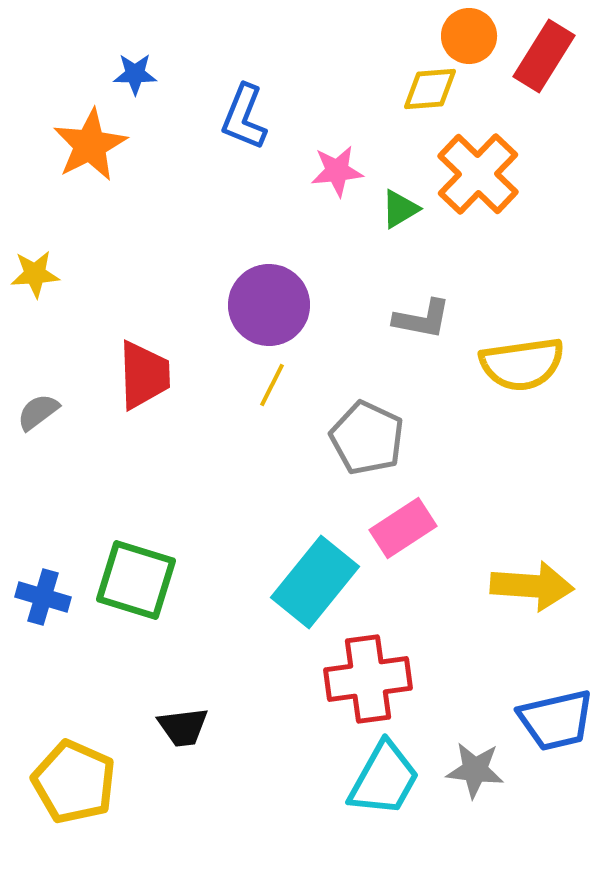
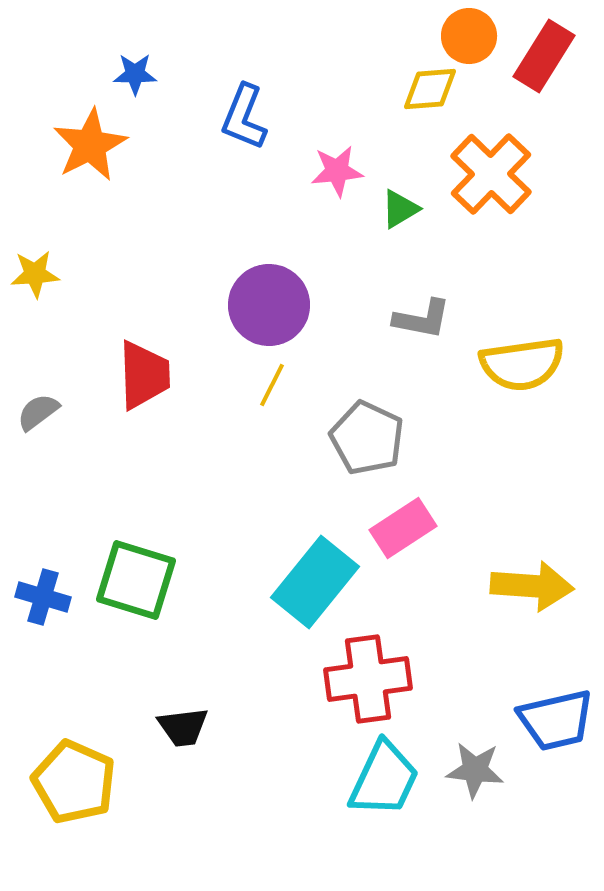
orange cross: moved 13 px right
cyan trapezoid: rotated 4 degrees counterclockwise
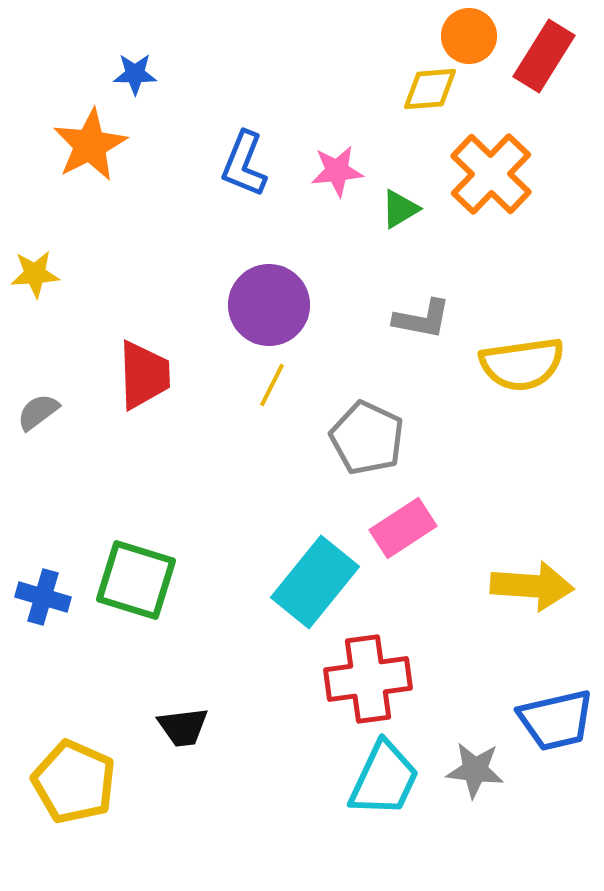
blue L-shape: moved 47 px down
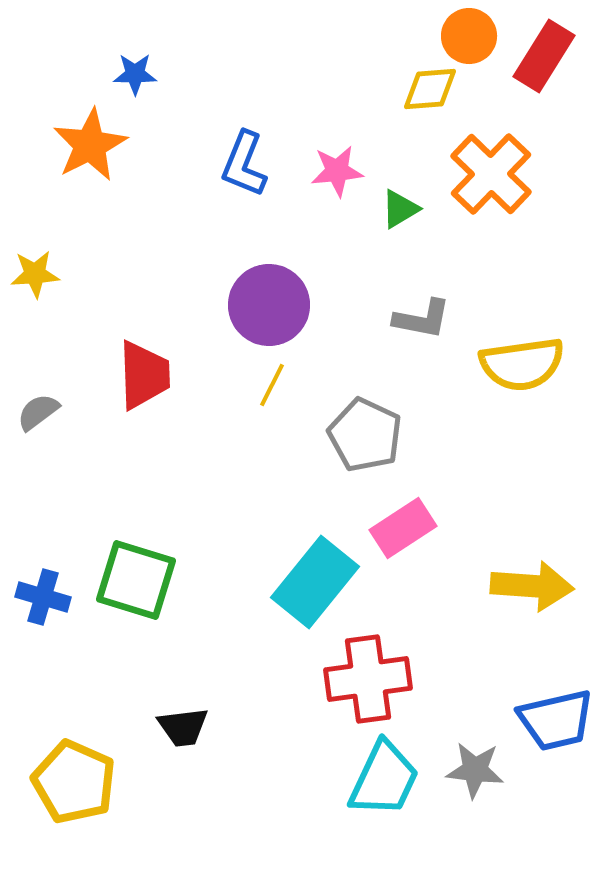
gray pentagon: moved 2 px left, 3 px up
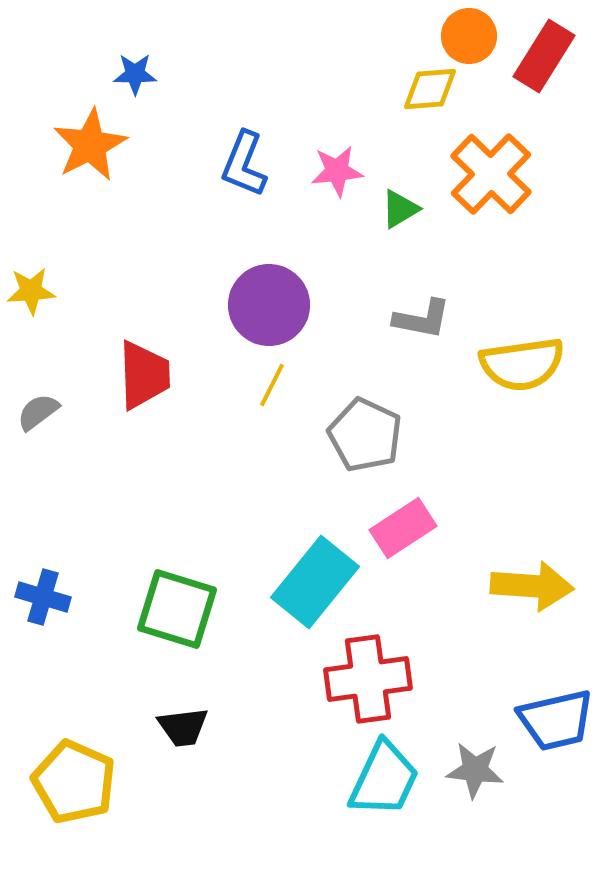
yellow star: moved 4 px left, 17 px down
green square: moved 41 px right, 29 px down
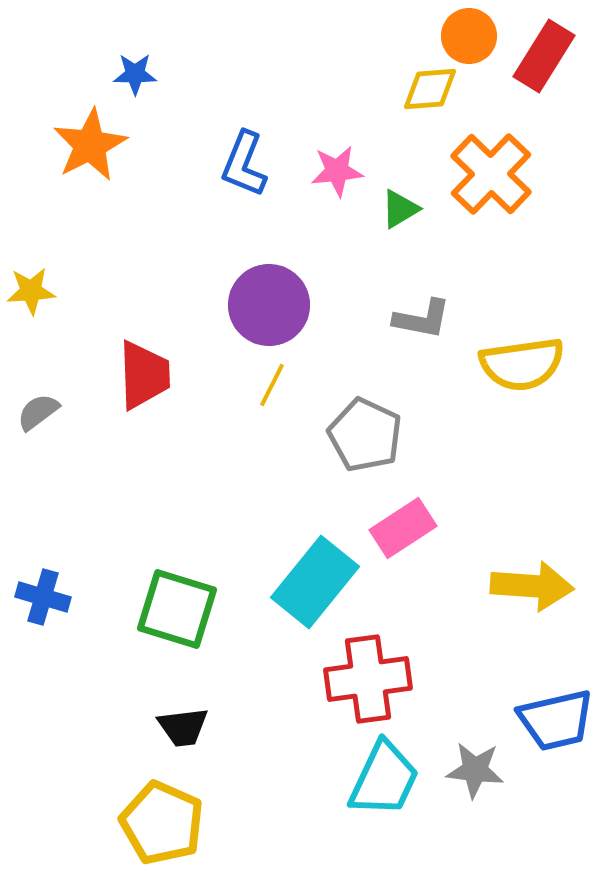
yellow pentagon: moved 88 px right, 41 px down
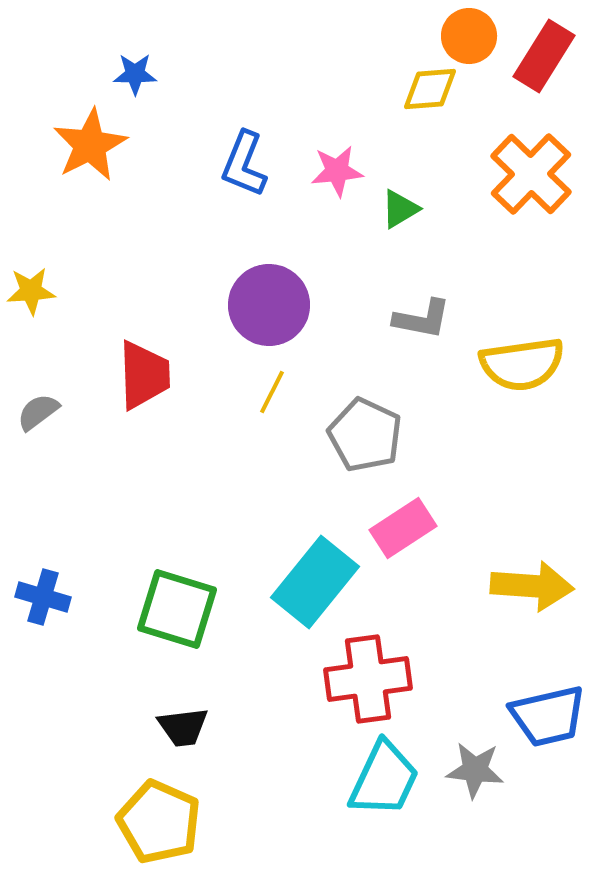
orange cross: moved 40 px right
yellow line: moved 7 px down
blue trapezoid: moved 8 px left, 4 px up
yellow pentagon: moved 3 px left, 1 px up
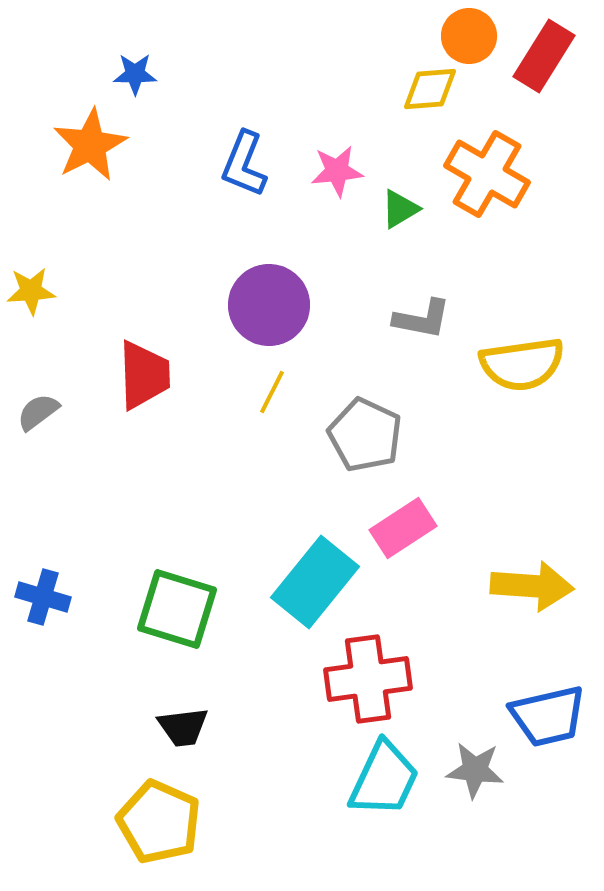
orange cross: moved 44 px left; rotated 14 degrees counterclockwise
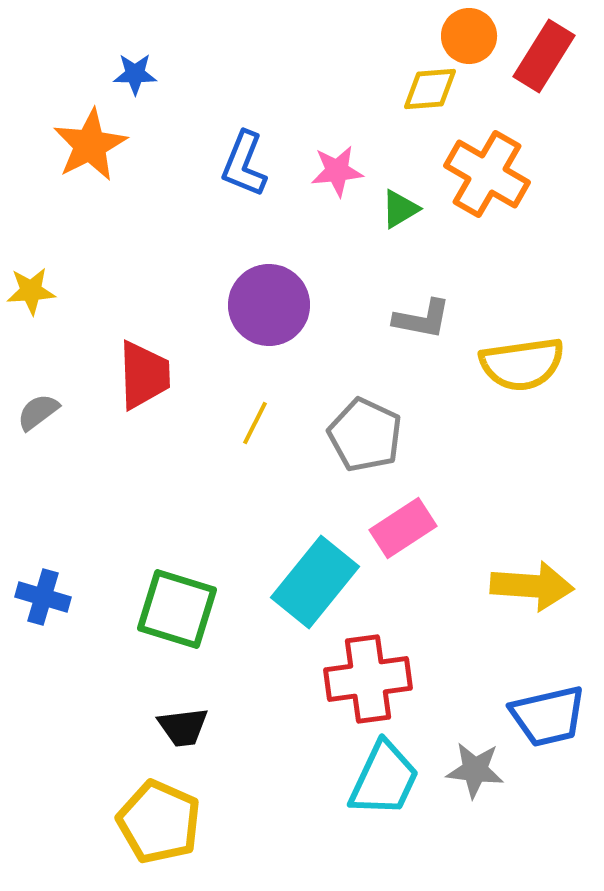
yellow line: moved 17 px left, 31 px down
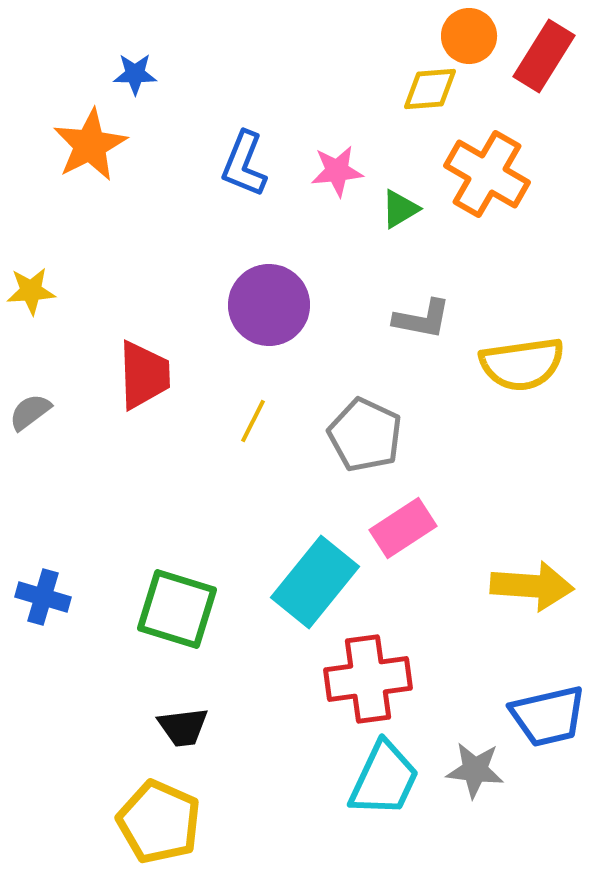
gray semicircle: moved 8 px left
yellow line: moved 2 px left, 2 px up
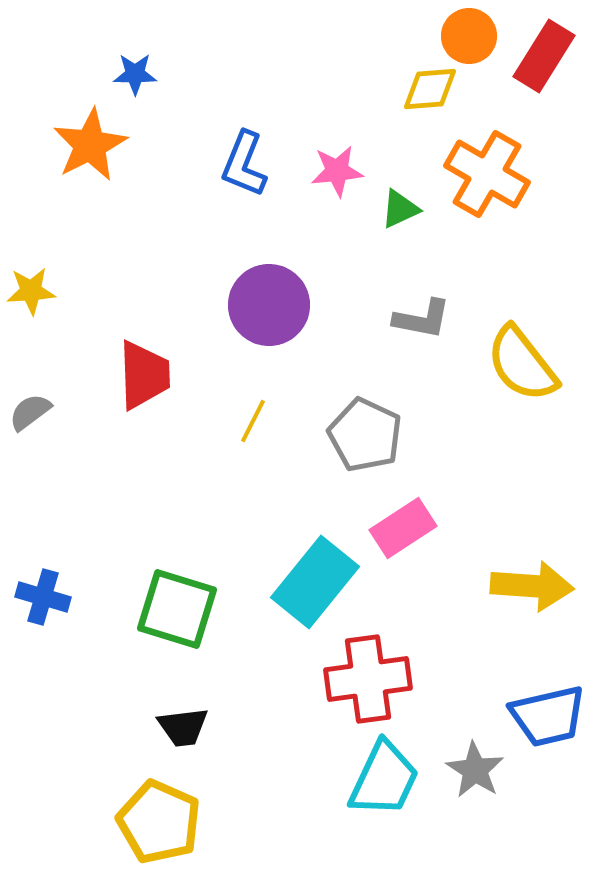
green triangle: rotated 6 degrees clockwise
yellow semicircle: rotated 60 degrees clockwise
gray star: rotated 26 degrees clockwise
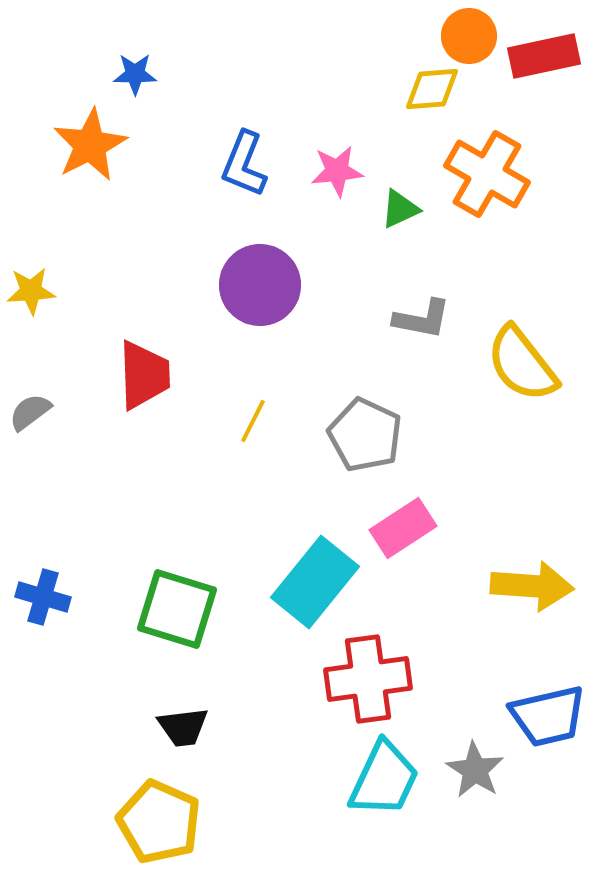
red rectangle: rotated 46 degrees clockwise
yellow diamond: moved 2 px right
purple circle: moved 9 px left, 20 px up
